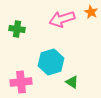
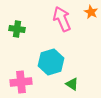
pink arrow: rotated 85 degrees clockwise
green triangle: moved 2 px down
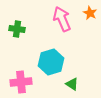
orange star: moved 1 px left, 1 px down
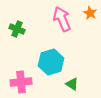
green cross: rotated 14 degrees clockwise
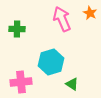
green cross: rotated 21 degrees counterclockwise
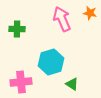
orange star: rotated 16 degrees counterclockwise
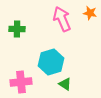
green triangle: moved 7 px left
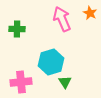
orange star: rotated 16 degrees clockwise
green triangle: moved 2 px up; rotated 24 degrees clockwise
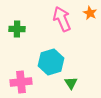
green triangle: moved 6 px right, 1 px down
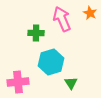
green cross: moved 19 px right, 4 px down
pink cross: moved 3 px left
